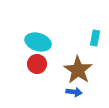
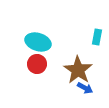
cyan rectangle: moved 2 px right, 1 px up
blue arrow: moved 11 px right, 4 px up; rotated 21 degrees clockwise
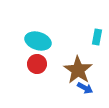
cyan ellipse: moved 1 px up
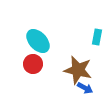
cyan ellipse: rotated 30 degrees clockwise
red circle: moved 4 px left
brown star: rotated 20 degrees counterclockwise
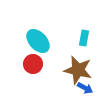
cyan rectangle: moved 13 px left, 1 px down
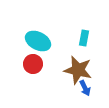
cyan ellipse: rotated 20 degrees counterclockwise
blue arrow: rotated 35 degrees clockwise
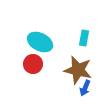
cyan ellipse: moved 2 px right, 1 px down
blue arrow: rotated 49 degrees clockwise
